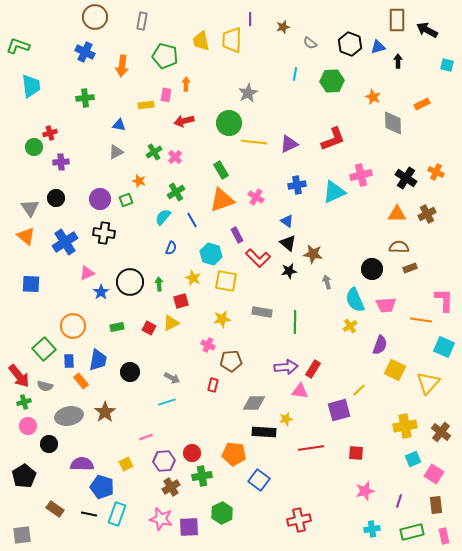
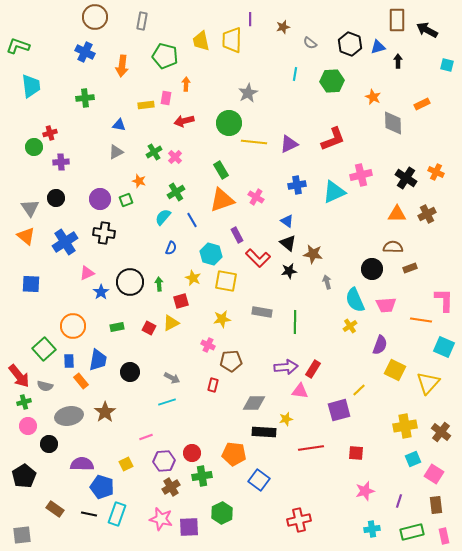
pink rectangle at (166, 95): moved 3 px down
brown semicircle at (399, 247): moved 6 px left
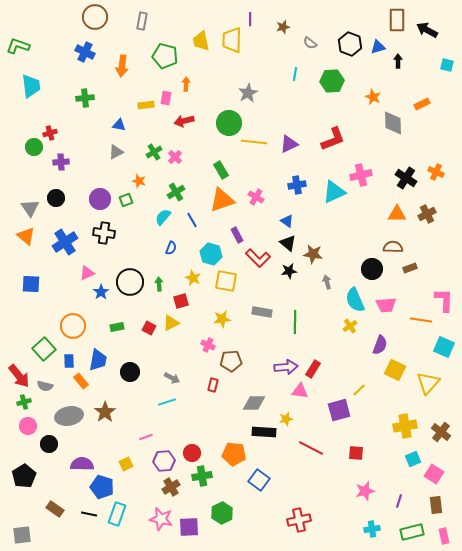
red line at (311, 448): rotated 35 degrees clockwise
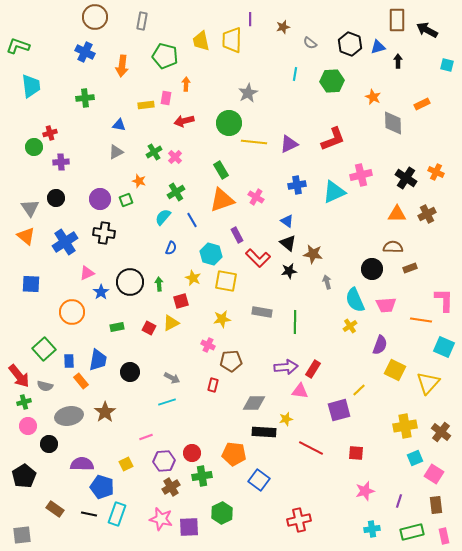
orange circle at (73, 326): moved 1 px left, 14 px up
cyan square at (413, 459): moved 2 px right, 1 px up
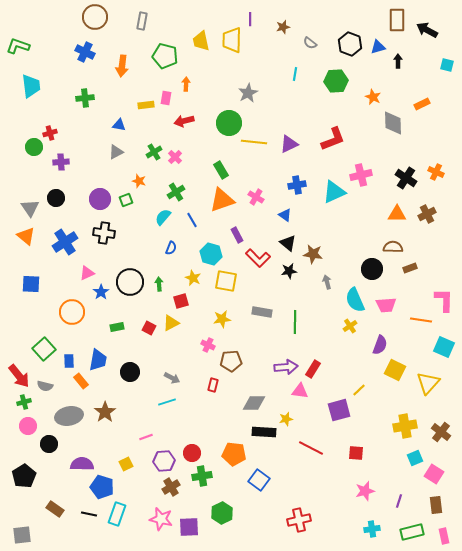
green hexagon at (332, 81): moved 4 px right
blue triangle at (287, 221): moved 2 px left, 6 px up
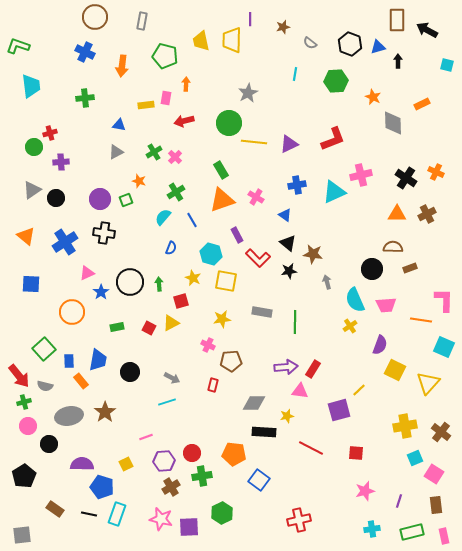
gray triangle at (30, 208): moved 2 px right, 18 px up; rotated 30 degrees clockwise
yellow star at (286, 419): moved 1 px right, 3 px up
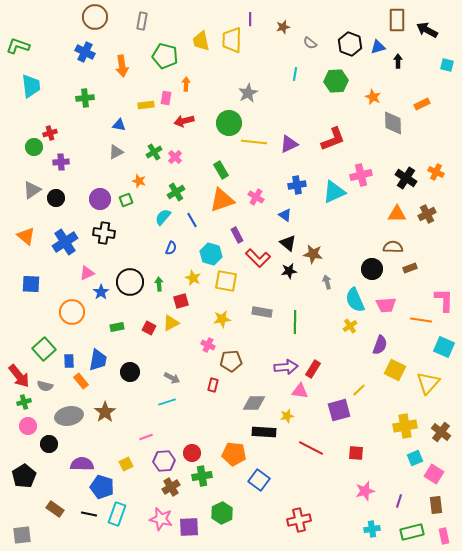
orange arrow at (122, 66): rotated 15 degrees counterclockwise
